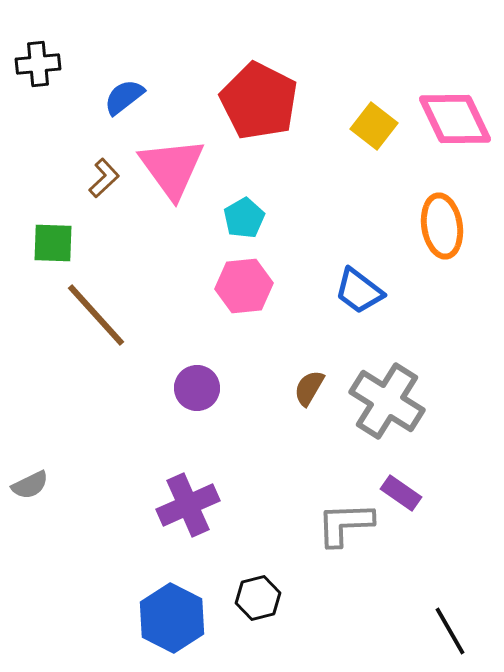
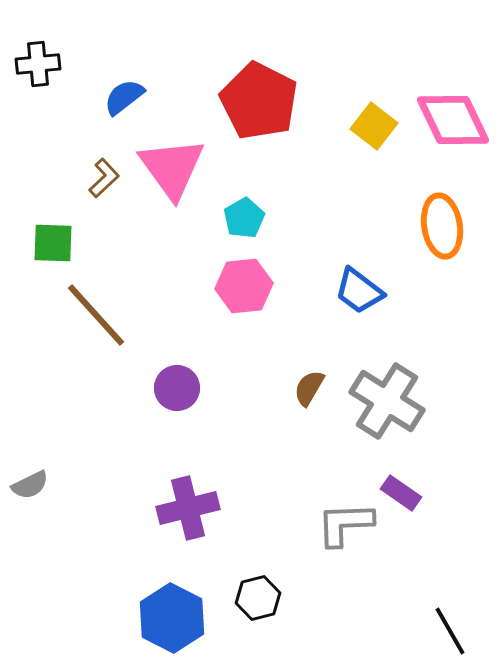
pink diamond: moved 2 px left, 1 px down
purple circle: moved 20 px left
purple cross: moved 3 px down; rotated 10 degrees clockwise
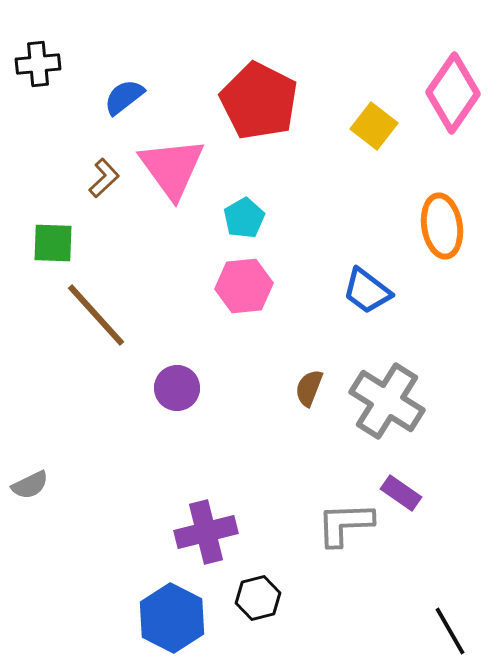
pink diamond: moved 27 px up; rotated 60 degrees clockwise
blue trapezoid: moved 8 px right
brown semicircle: rotated 9 degrees counterclockwise
purple cross: moved 18 px right, 24 px down
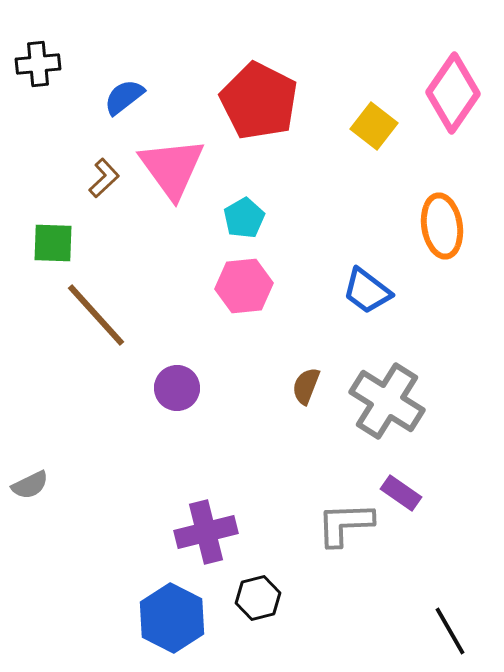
brown semicircle: moved 3 px left, 2 px up
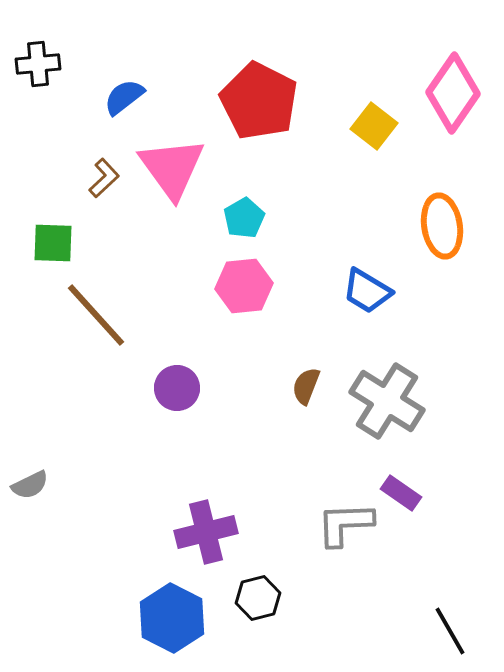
blue trapezoid: rotated 6 degrees counterclockwise
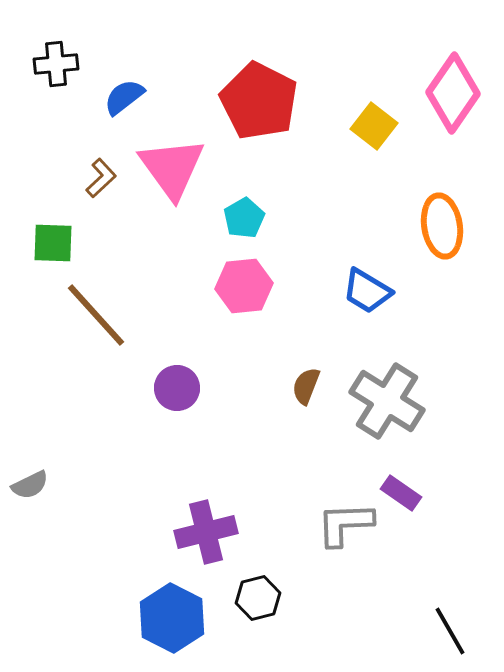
black cross: moved 18 px right
brown L-shape: moved 3 px left
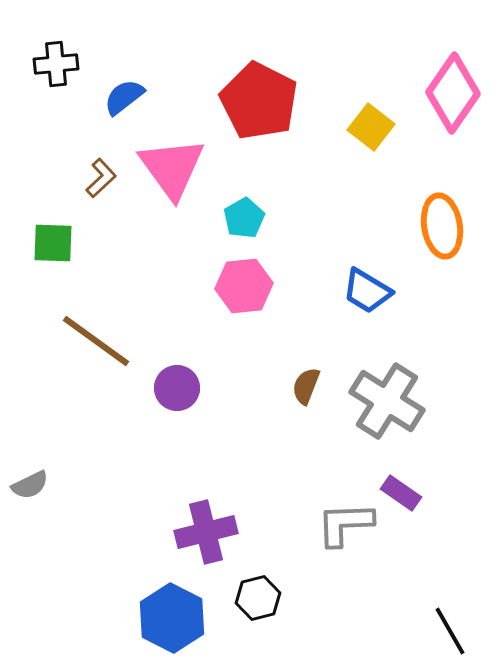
yellow square: moved 3 px left, 1 px down
brown line: moved 26 px down; rotated 12 degrees counterclockwise
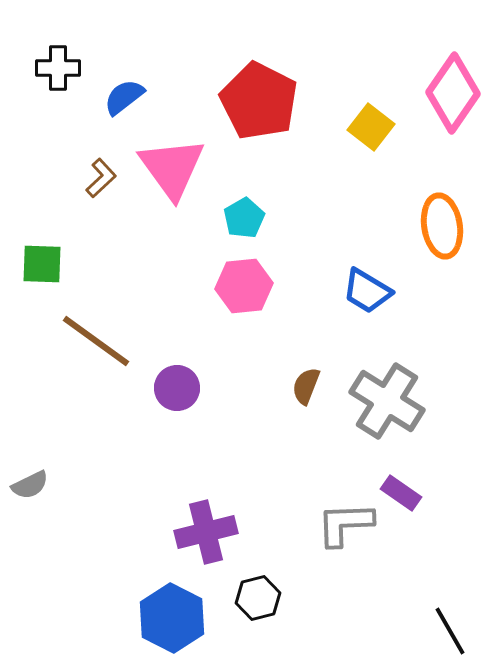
black cross: moved 2 px right, 4 px down; rotated 6 degrees clockwise
green square: moved 11 px left, 21 px down
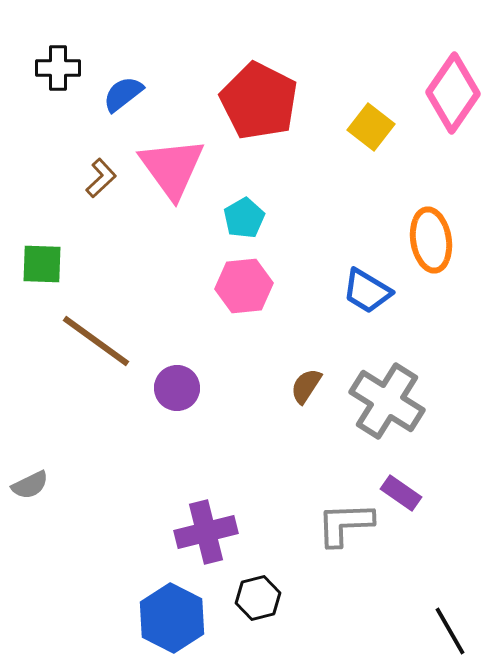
blue semicircle: moved 1 px left, 3 px up
orange ellipse: moved 11 px left, 14 px down
brown semicircle: rotated 12 degrees clockwise
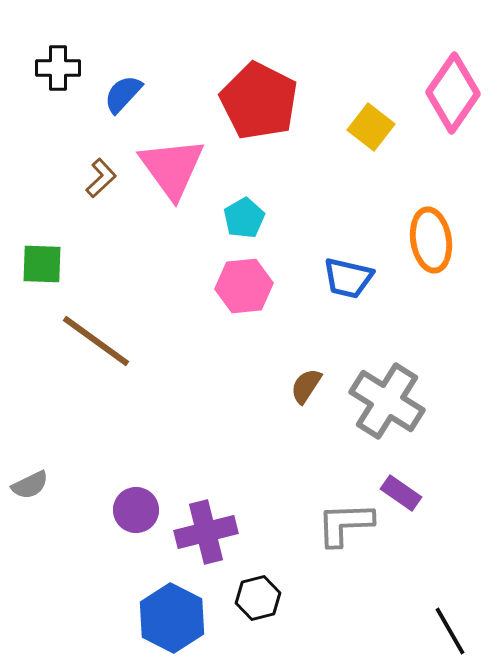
blue semicircle: rotated 9 degrees counterclockwise
blue trapezoid: moved 19 px left, 13 px up; rotated 18 degrees counterclockwise
purple circle: moved 41 px left, 122 px down
